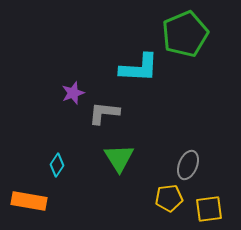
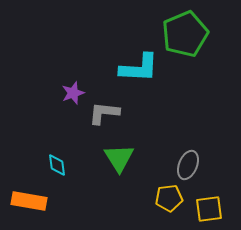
cyan diamond: rotated 40 degrees counterclockwise
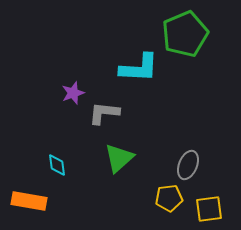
green triangle: rotated 20 degrees clockwise
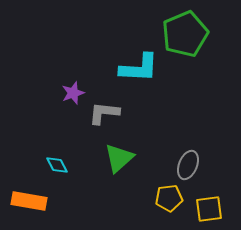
cyan diamond: rotated 20 degrees counterclockwise
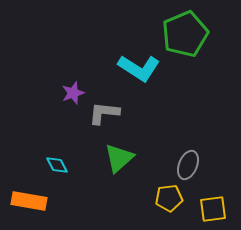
cyan L-shape: rotated 30 degrees clockwise
yellow square: moved 4 px right
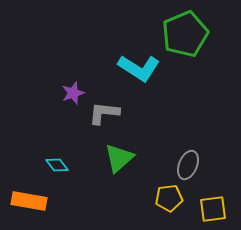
cyan diamond: rotated 10 degrees counterclockwise
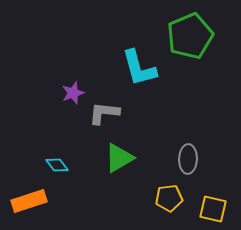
green pentagon: moved 5 px right, 2 px down
cyan L-shape: rotated 42 degrees clockwise
green triangle: rotated 12 degrees clockwise
gray ellipse: moved 6 px up; rotated 20 degrees counterclockwise
orange rectangle: rotated 28 degrees counterclockwise
yellow square: rotated 20 degrees clockwise
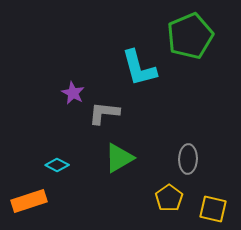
purple star: rotated 25 degrees counterclockwise
cyan diamond: rotated 25 degrees counterclockwise
yellow pentagon: rotated 28 degrees counterclockwise
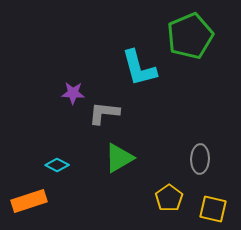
purple star: rotated 25 degrees counterclockwise
gray ellipse: moved 12 px right
